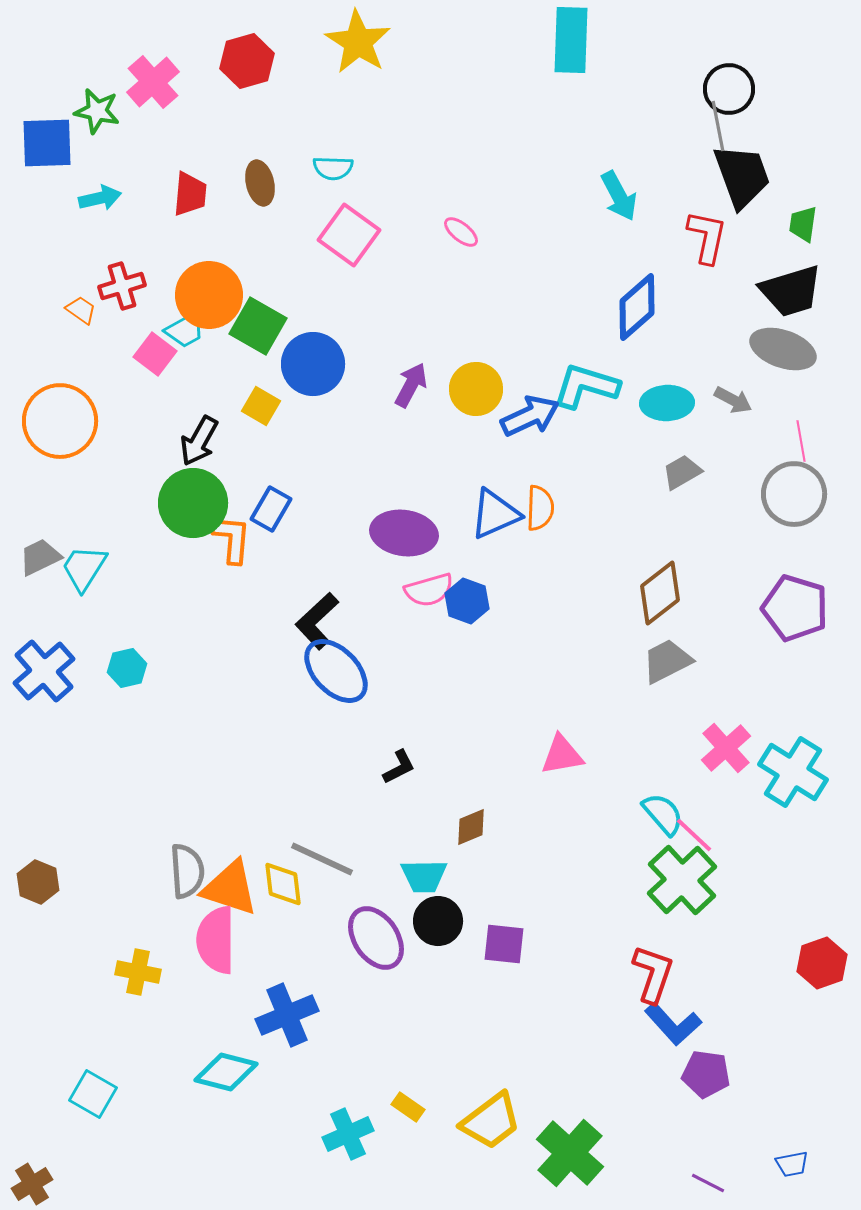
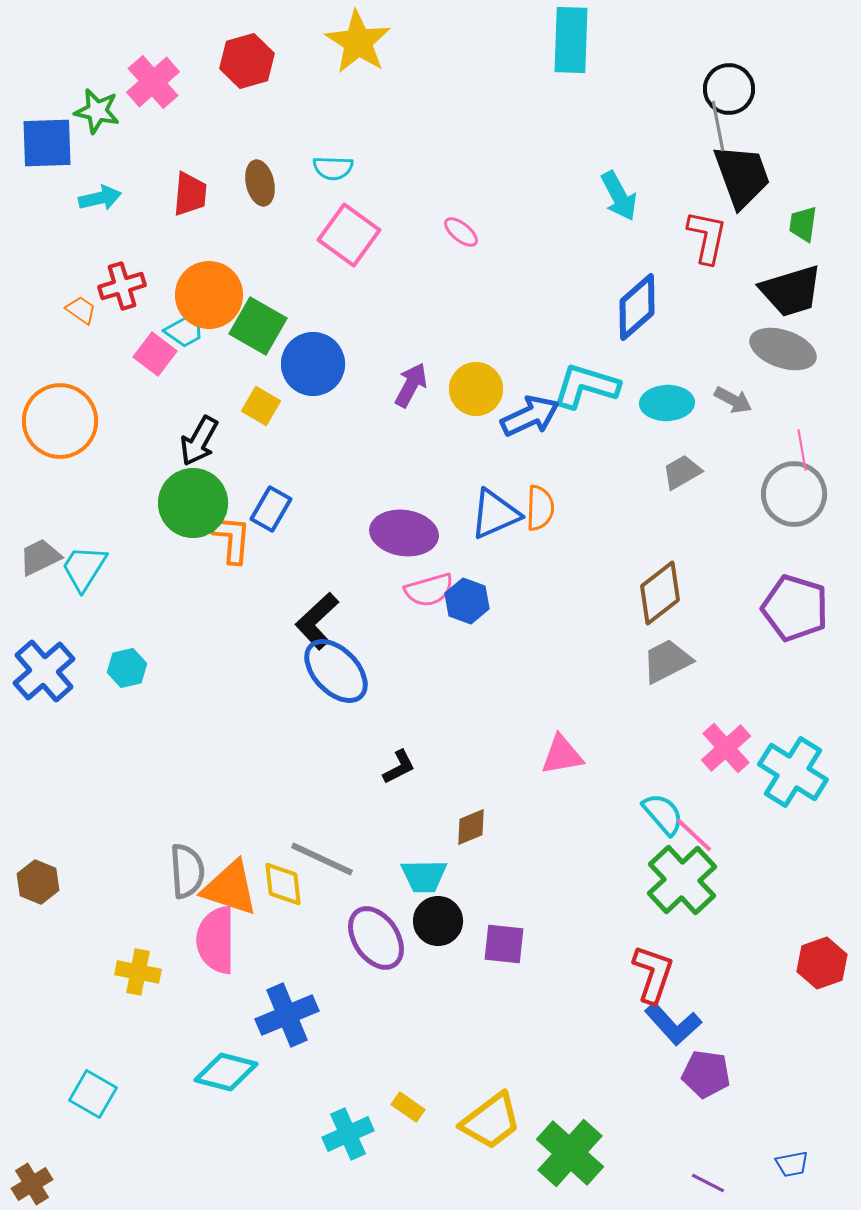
pink line at (801, 441): moved 1 px right, 9 px down
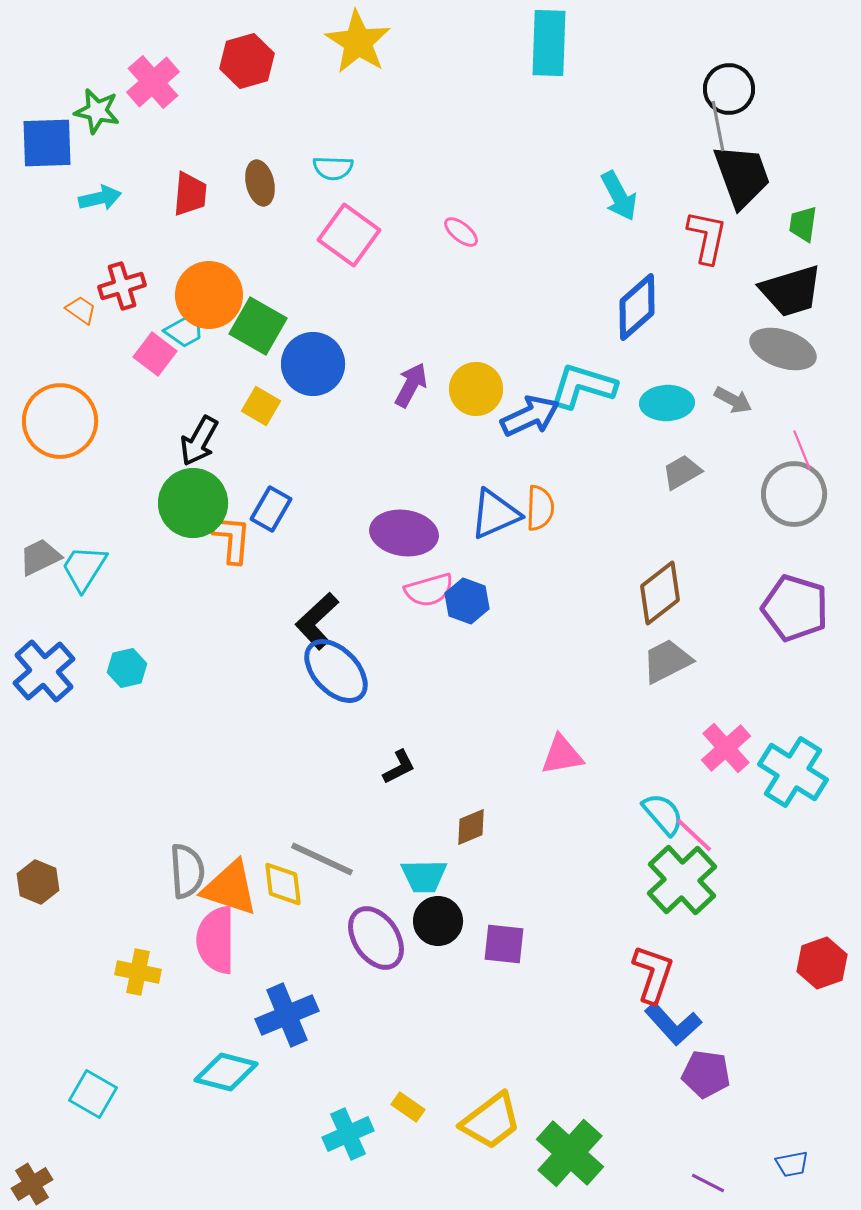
cyan rectangle at (571, 40): moved 22 px left, 3 px down
cyan L-shape at (586, 386): moved 3 px left
pink line at (802, 450): rotated 12 degrees counterclockwise
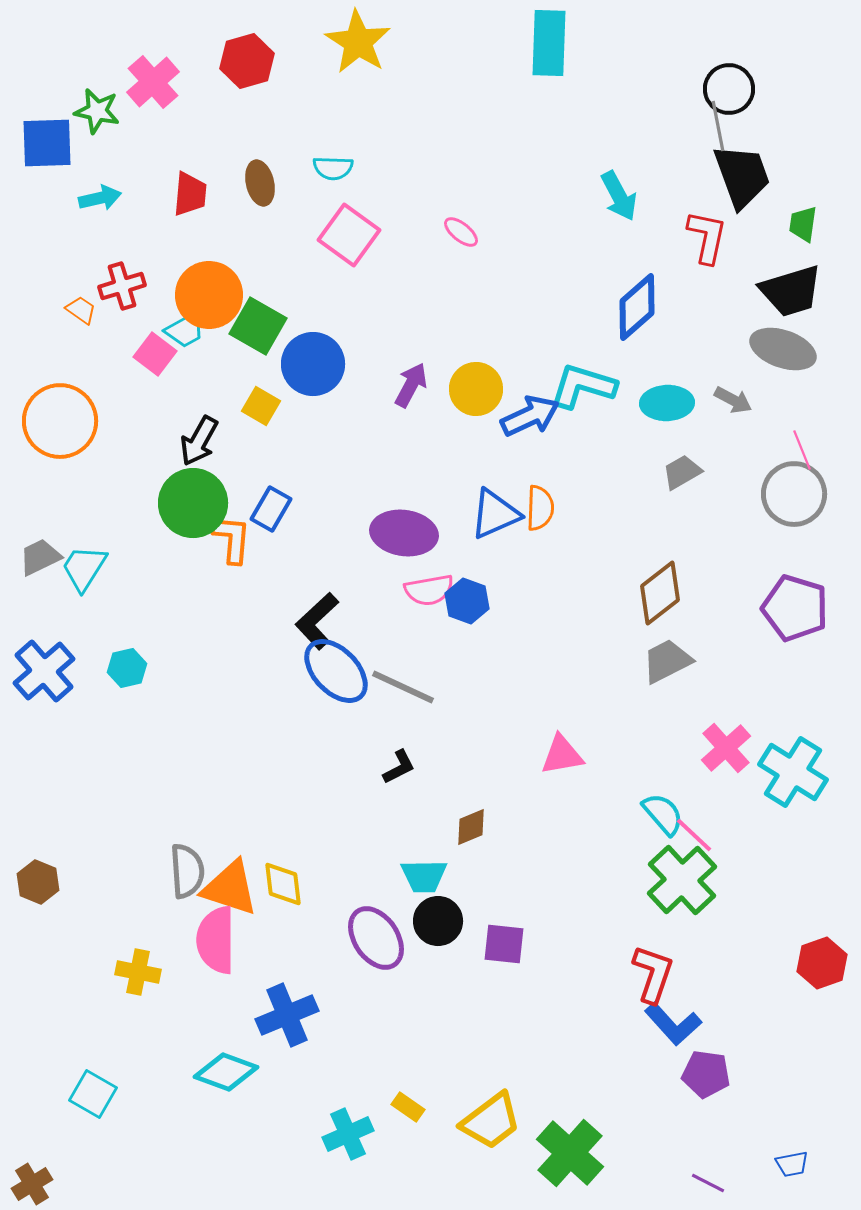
pink semicircle at (429, 590): rotated 6 degrees clockwise
gray line at (322, 859): moved 81 px right, 172 px up
cyan diamond at (226, 1072): rotated 6 degrees clockwise
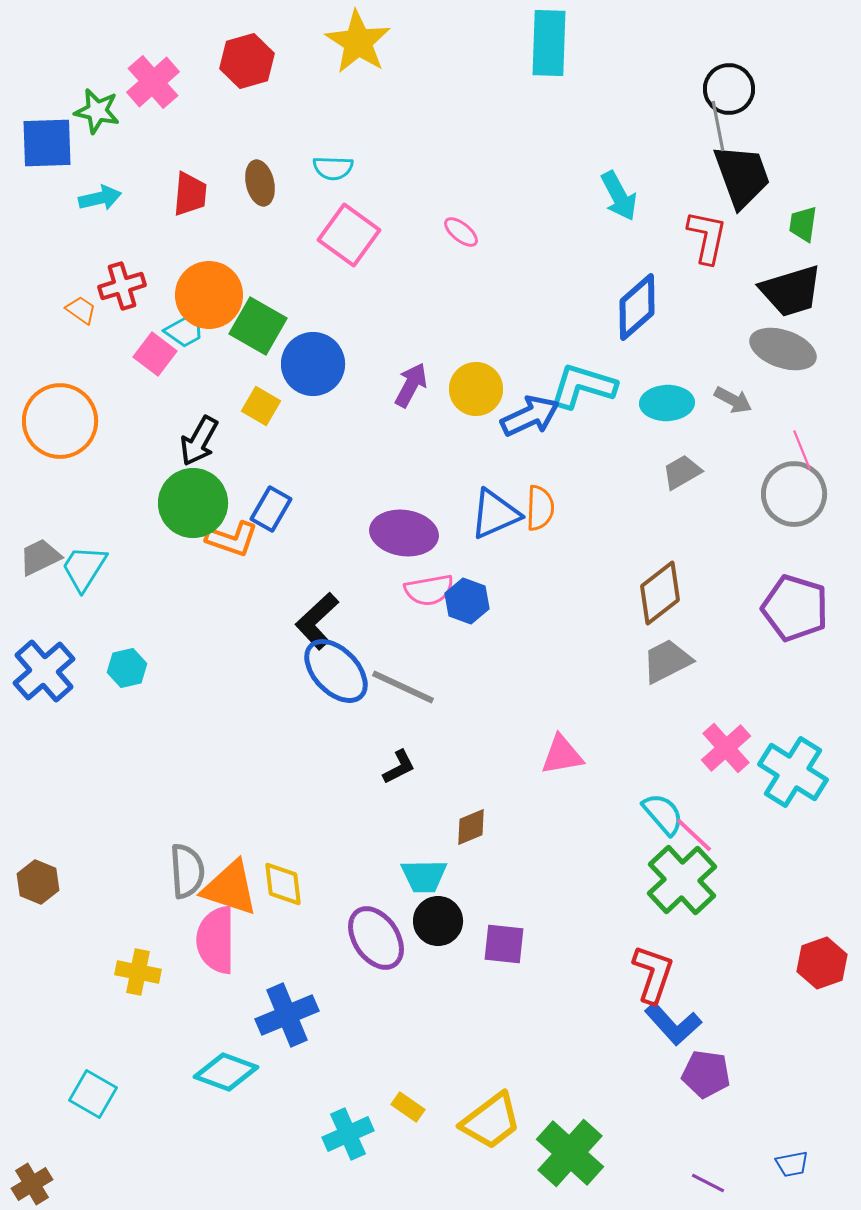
orange L-shape at (232, 539): rotated 104 degrees clockwise
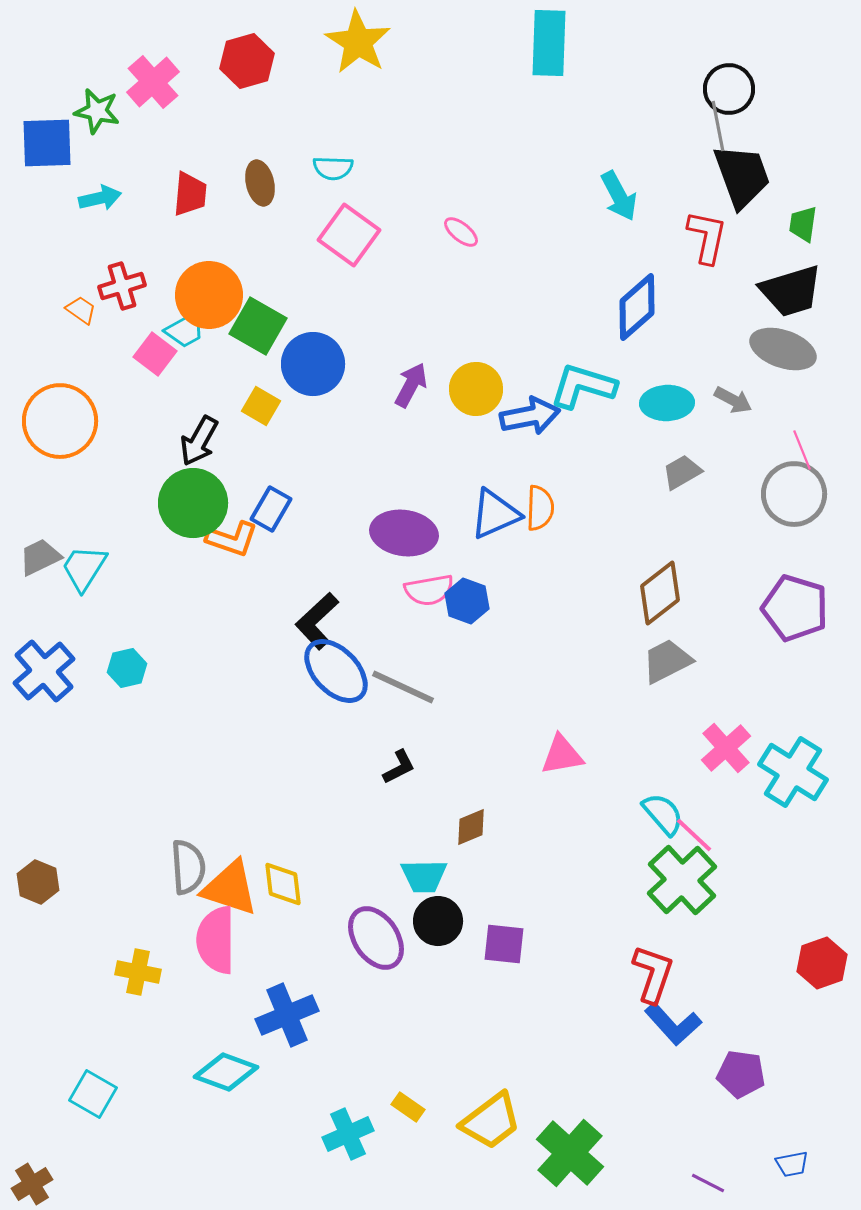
blue arrow at (530, 416): rotated 14 degrees clockwise
gray semicircle at (187, 871): moved 1 px right, 4 px up
purple pentagon at (706, 1074): moved 35 px right
